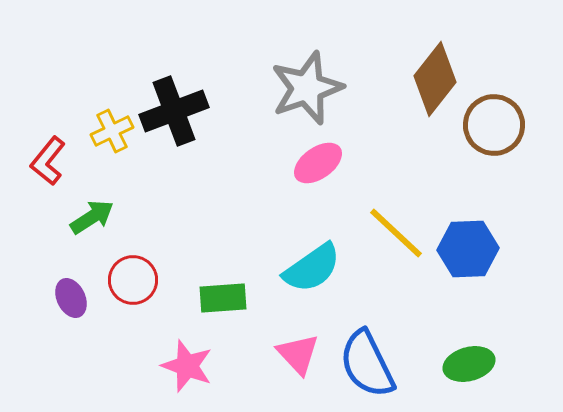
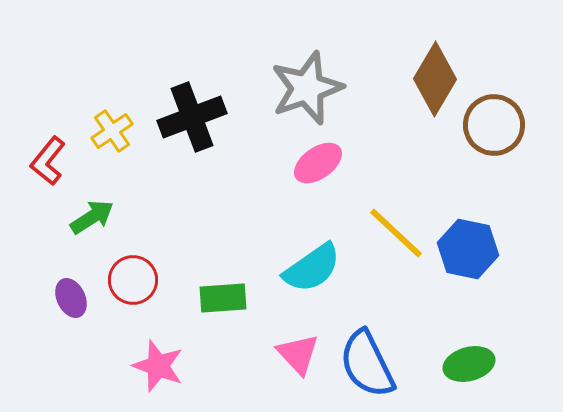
brown diamond: rotated 8 degrees counterclockwise
black cross: moved 18 px right, 6 px down
yellow cross: rotated 9 degrees counterclockwise
blue hexagon: rotated 14 degrees clockwise
pink star: moved 29 px left
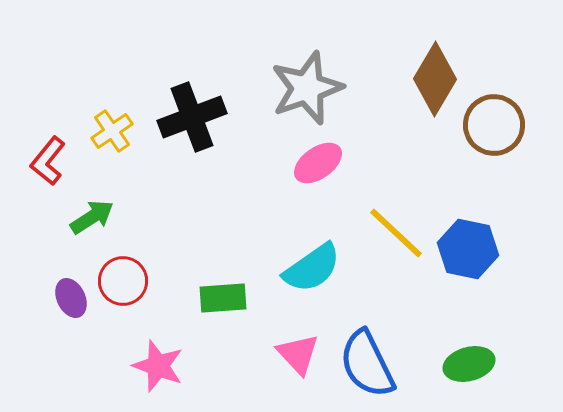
red circle: moved 10 px left, 1 px down
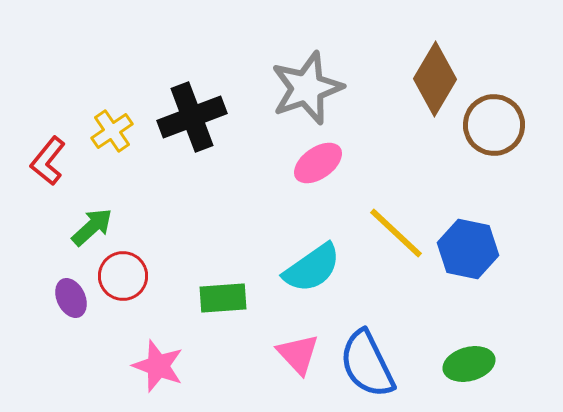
green arrow: moved 10 px down; rotated 9 degrees counterclockwise
red circle: moved 5 px up
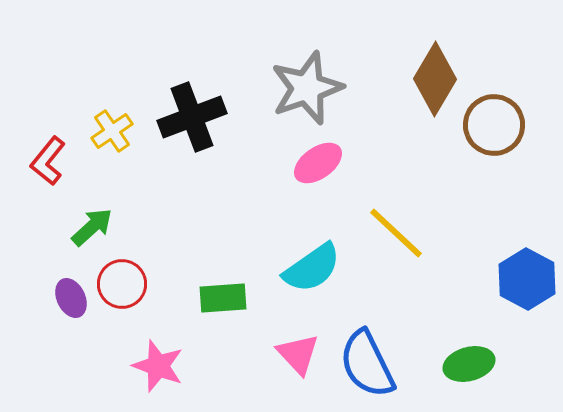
blue hexagon: moved 59 px right, 30 px down; rotated 16 degrees clockwise
red circle: moved 1 px left, 8 px down
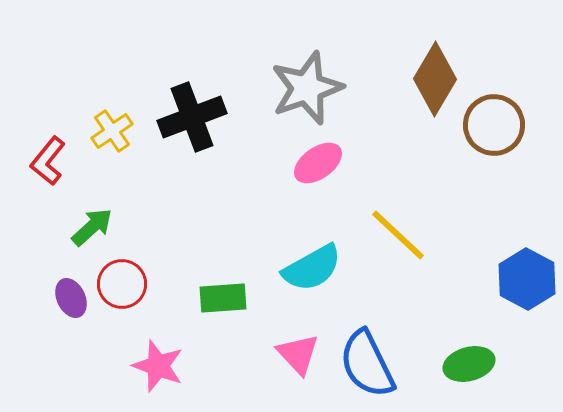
yellow line: moved 2 px right, 2 px down
cyan semicircle: rotated 6 degrees clockwise
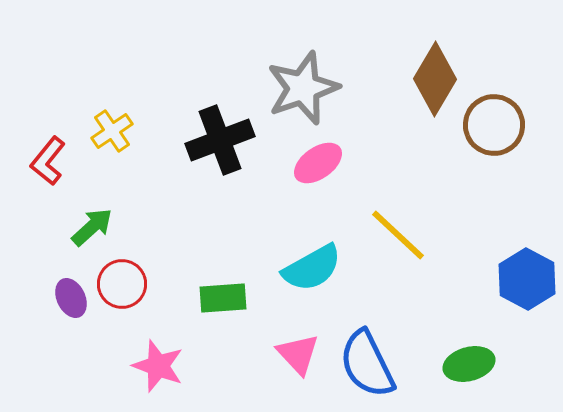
gray star: moved 4 px left
black cross: moved 28 px right, 23 px down
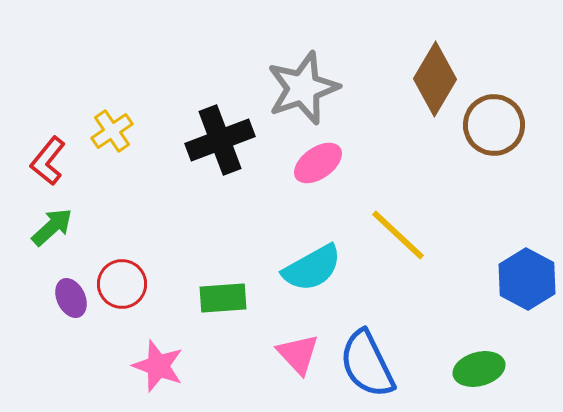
green arrow: moved 40 px left
green ellipse: moved 10 px right, 5 px down
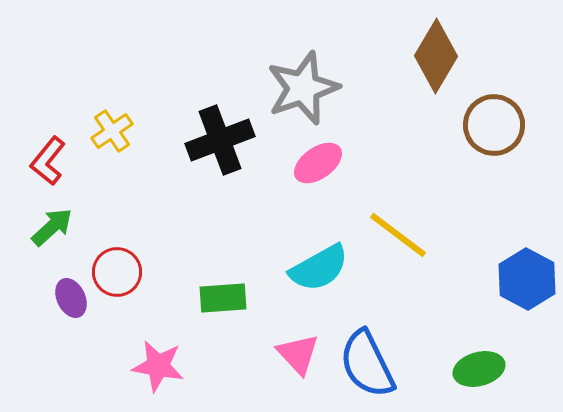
brown diamond: moved 1 px right, 23 px up
yellow line: rotated 6 degrees counterclockwise
cyan semicircle: moved 7 px right
red circle: moved 5 px left, 12 px up
pink star: rotated 10 degrees counterclockwise
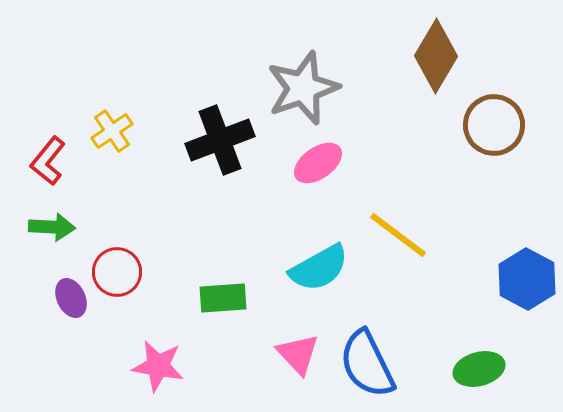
green arrow: rotated 45 degrees clockwise
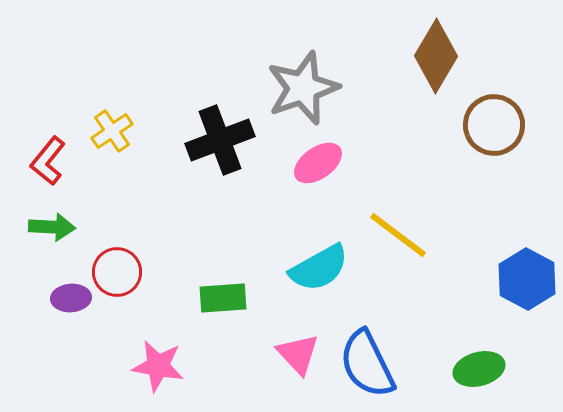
purple ellipse: rotated 69 degrees counterclockwise
